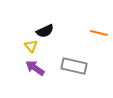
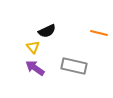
black semicircle: moved 2 px right
yellow triangle: moved 2 px right, 1 px down
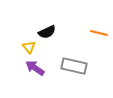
black semicircle: moved 1 px down
yellow triangle: moved 4 px left
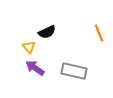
orange line: rotated 54 degrees clockwise
gray rectangle: moved 5 px down
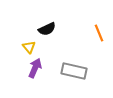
black semicircle: moved 3 px up
purple arrow: rotated 78 degrees clockwise
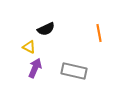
black semicircle: moved 1 px left
orange line: rotated 12 degrees clockwise
yellow triangle: rotated 24 degrees counterclockwise
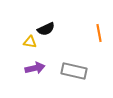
yellow triangle: moved 1 px right, 5 px up; rotated 16 degrees counterclockwise
purple arrow: rotated 54 degrees clockwise
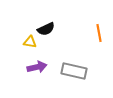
purple arrow: moved 2 px right, 1 px up
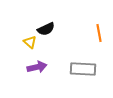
yellow triangle: rotated 32 degrees clockwise
gray rectangle: moved 9 px right, 2 px up; rotated 10 degrees counterclockwise
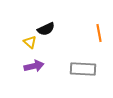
purple arrow: moved 3 px left, 1 px up
